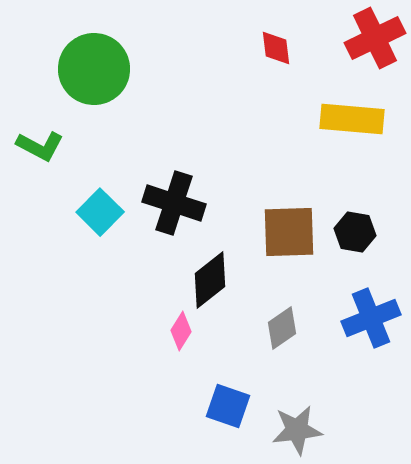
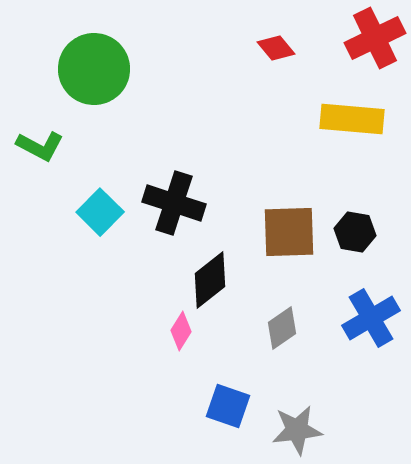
red diamond: rotated 33 degrees counterclockwise
blue cross: rotated 8 degrees counterclockwise
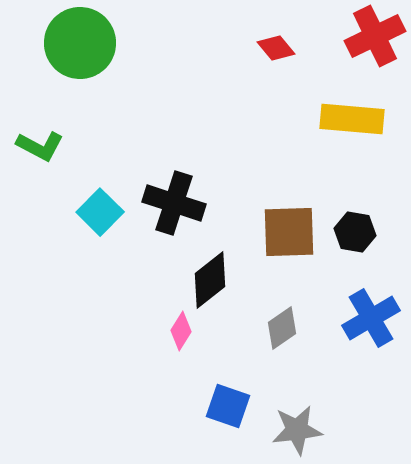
red cross: moved 2 px up
green circle: moved 14 px left, 26 px up
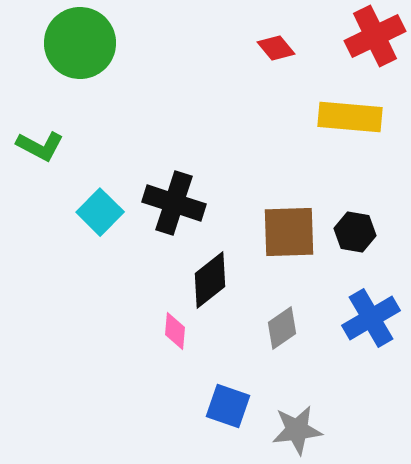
yellow rectangle: moved 2 px left, 2 px up
pink diamond: moved 6 px left; rotated 27 degrees counterclockwise
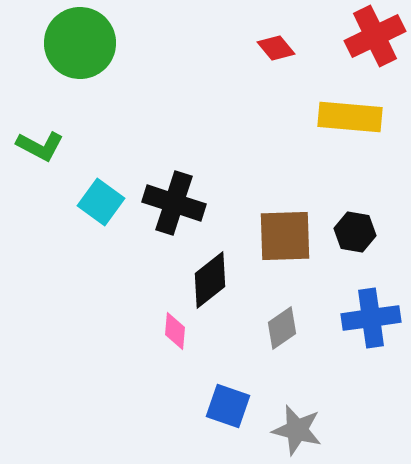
cyan square: moved 1 px right, 10 px up; rotated 9 degrees counterclockwise
brown square: moved 4 px left, 4 px down
blue cross: rotated 22 degrees clockwise
gray star: rotated 21 degrees clockwise
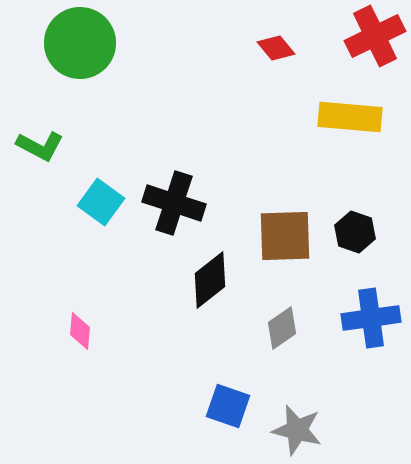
black hexagon: rotated 9 degrees clockwise
pink diamond: moved 95 px left
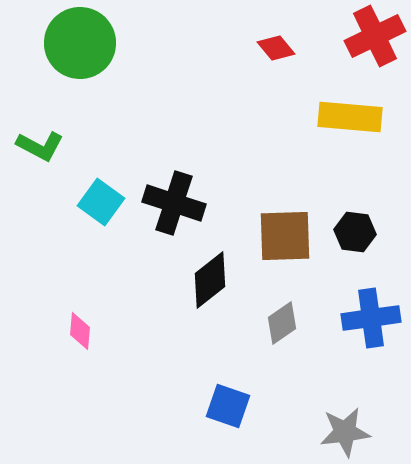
black hexagon: rotated 12 degrees counterclockwise
gray diamond: moved 5 px up
gray star: moved 48 px right, 2 px down; rotated 21 degrees counterclockwise
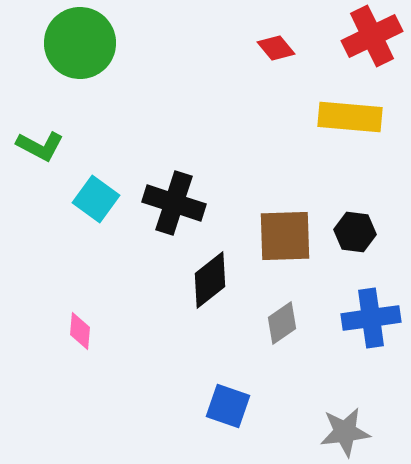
red cross: moved 3 px left
cyan square: moved 5 px left, 3 px up
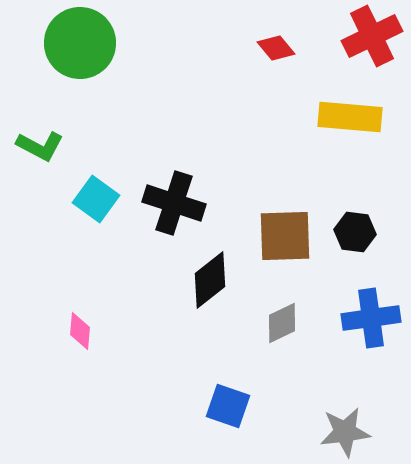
gray diamond: rotated 9 degrees clockwise
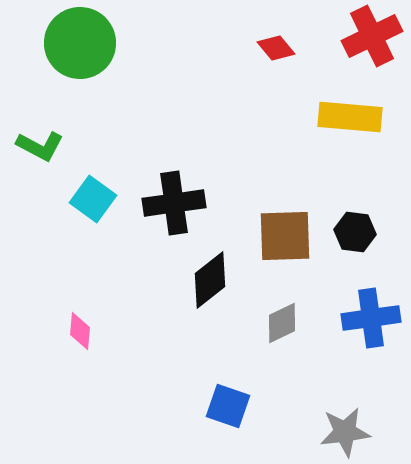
cyan square: moved 3 px left
black cross: rotated 26 degrees counterclockwise
